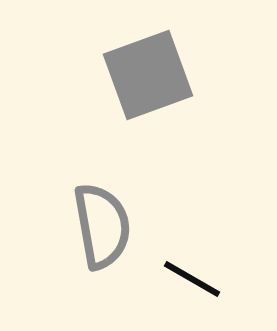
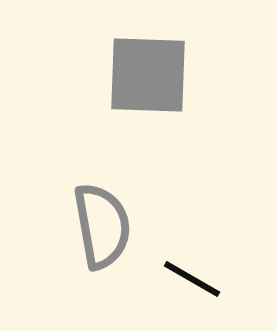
gray square: rotated 22 degrees clockwise
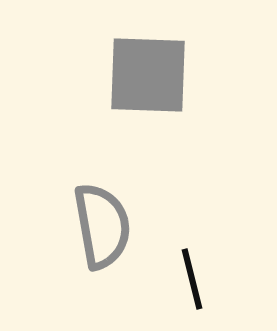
black line: rotated 46 degrees clockwise
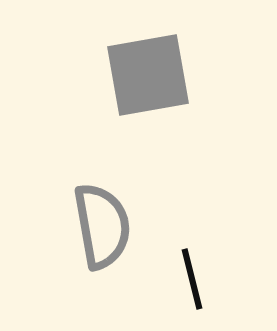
gray square: rotated 12 degrees counterclockwise
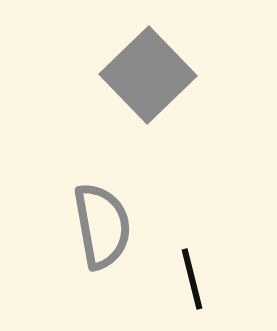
gray square: rotated 34 degrees counterclockwise
